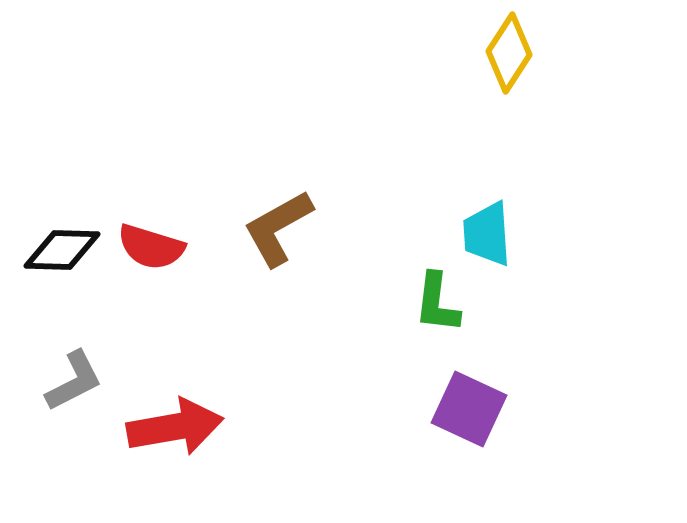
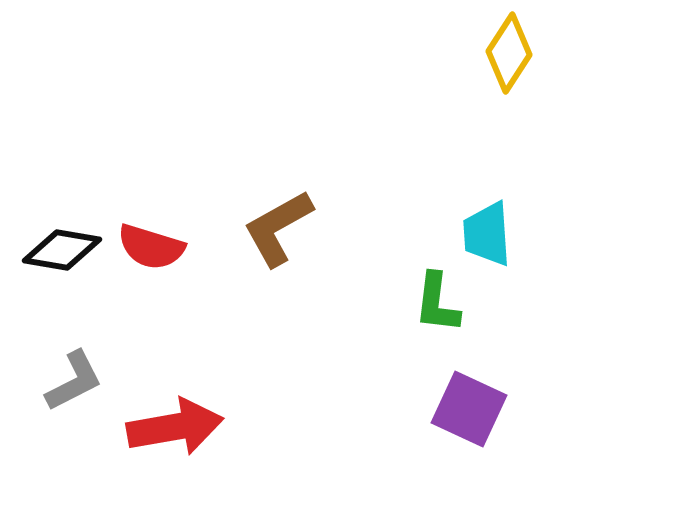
black diamond: rotated 8 degrees clockwise
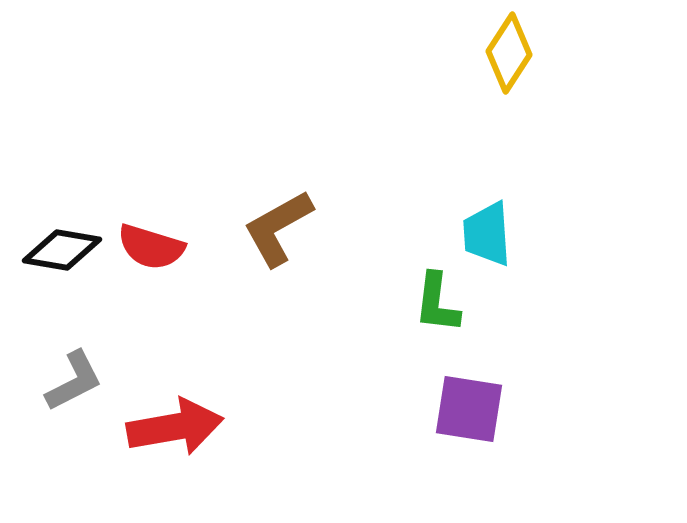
purple square: rotated 16 degrees counterclockwise
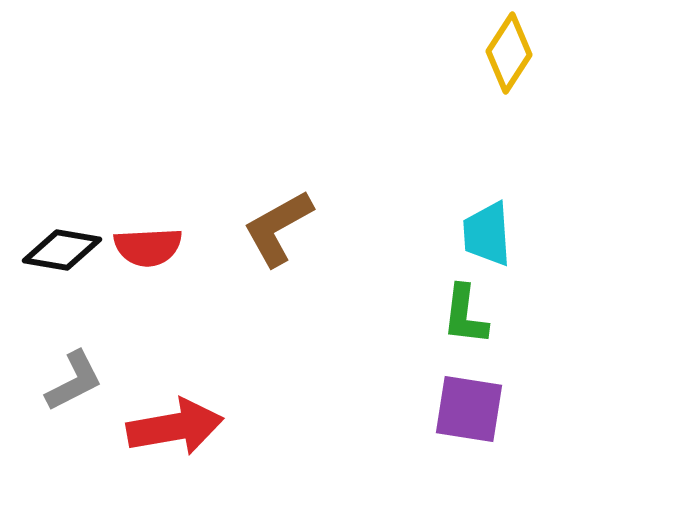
red semicircle: moved 3 px left; rotated 20 degrees counterclockwise
green L-shape: moved 28 px right, 12 px down
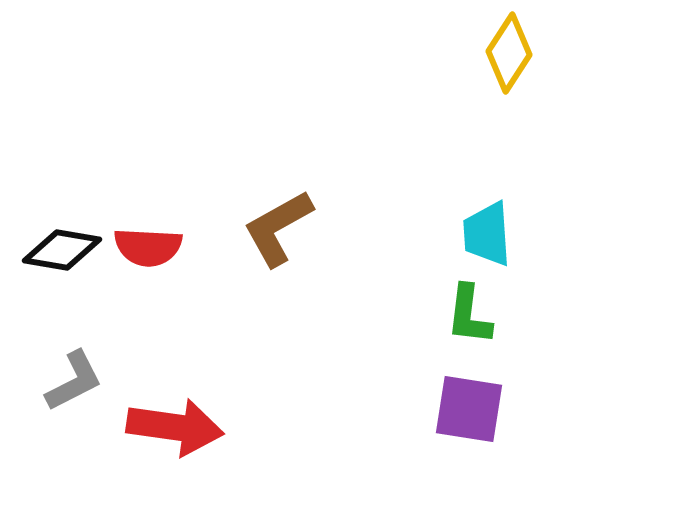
red semicircle: rotated 6 degrees clockwise
green L-shape: moved 4 px right
red arrow: rotated 18 degrees clockwise
